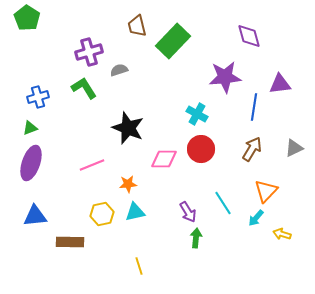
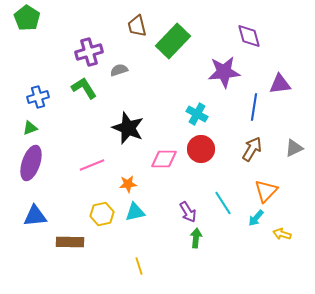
purple star: moved 1 px left, 5 px up
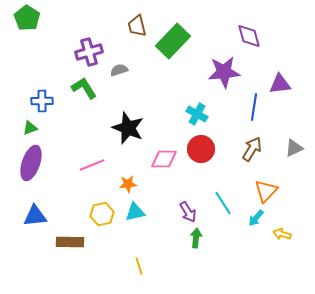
blue cross: moved 4 px right, 4 px down; rotated 15 degrees clockwise
